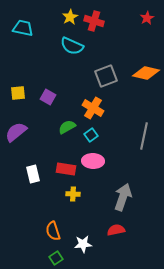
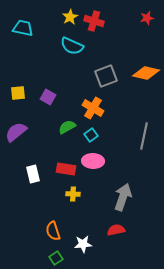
red star: rotated 16 degrees clockwise
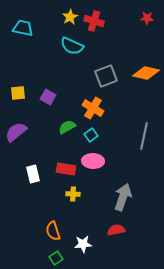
red star: rotated 16 degrees clockwise
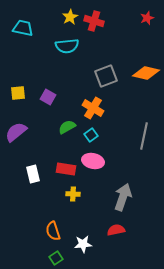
red star: rotated 24 degrees counterclockwise
cyan semicircle: moved 5 px left; rotated 30 degrees counterclockwise
pink ellipse: rotated 10 degrees clockwise
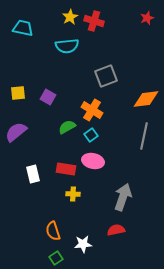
orange diamond: moved 26 px down; rotated 20 degrees counterclockwise
orange cross: moved 1 px left, 2 px down
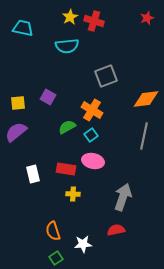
yellow square: moved 10 px down
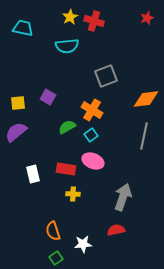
pink ellipse: rotated 10 degrees clockwise
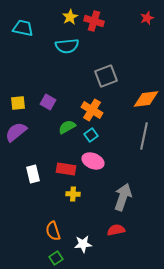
purple square: moved 5 px down
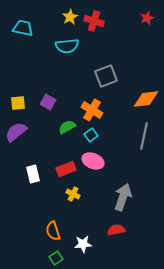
red rectangle: rotated 30 degrees counterclockwise
yellow cross: rotated 24 degrees clockwise
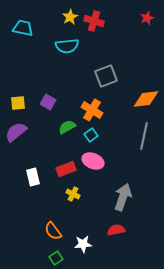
white rectangle: moved 3 px down
orange semicircle: rotated 18 degrees counterclockwise
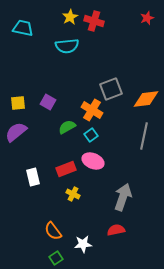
gray square: moved 5 px right, 13 px down
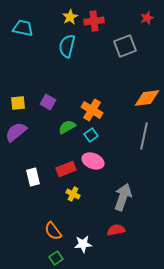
red cross: rotated 24 degrees counterclockwise
cyan semicircle: rotated 110 degrees clockwise
gray square: moved 14 px right, 43 px up
orange diamond: moved 1 px right, 1 px up
